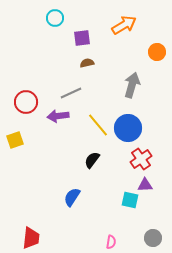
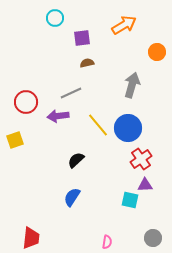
black semicircle: moved 16 px left; rotated 12 degrees clockwise
pink semicircle: moved 4 px left
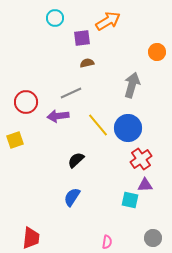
orange arrow: moved 16 px left, 4 px up
